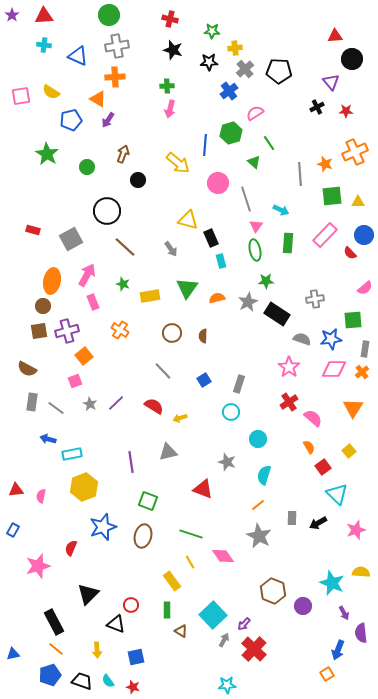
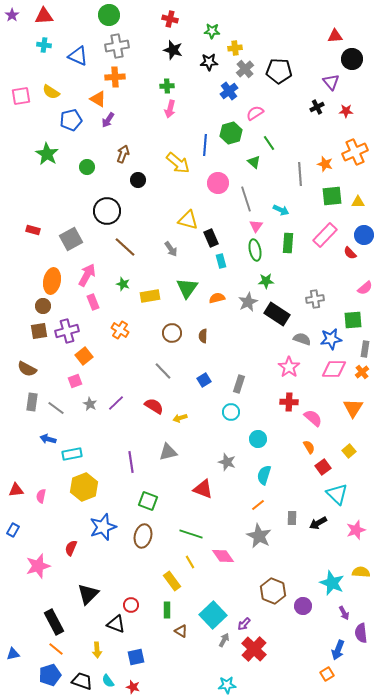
red cross at (289, 402): rotated 36 degrees clockwise
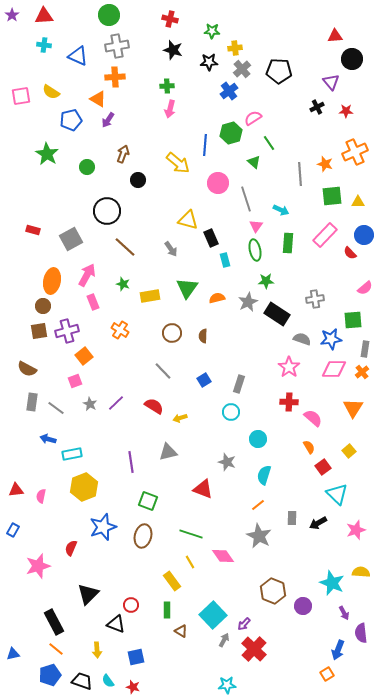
gray cross at (245, 69): moved 3 px left
pink semicircle at (255, 113): moved 2 px left, 5 px down
cyan rectangle at (221, 261): moved 4 px right, 1 px up
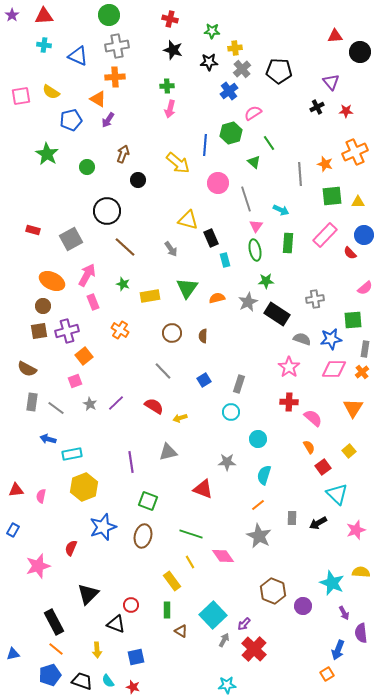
black circle at (352, 59): moved 8 px right, 7 px up
pink semicircle at (253, 118): moved 5 px up
orange ellipse at (52, 281): rotated 75 degrees counterclockwise
gray star at (227, 462): rotated 18 degrees counterclockwise
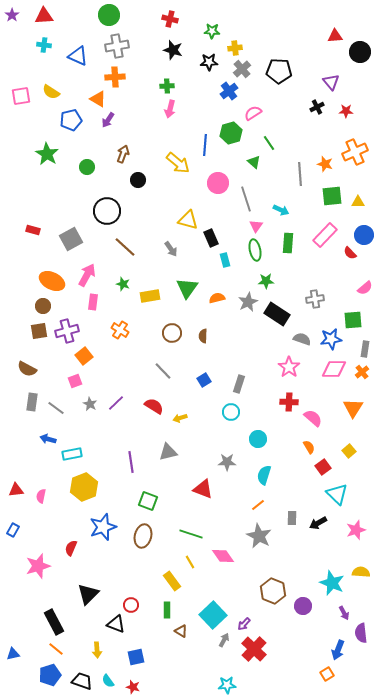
pink rectangle at (93, 302): rotated 28 degrees clockwise
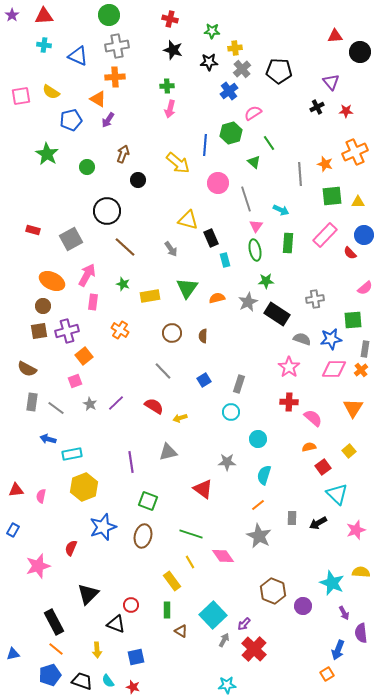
orange cross at (362, 372): moved 1 px left, 2 px up
orange semicircle at (309, 447): rotated 72 degrees counterclockwise
red triangle at (203, 489): rotated 15 degrees clockwise
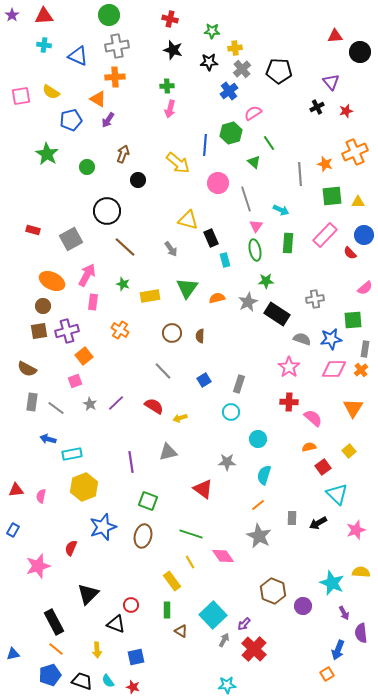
red star at (346, 111): rotated 16 degrees counterclockwise
brown semicircle at (203, 336): moved 3 px left
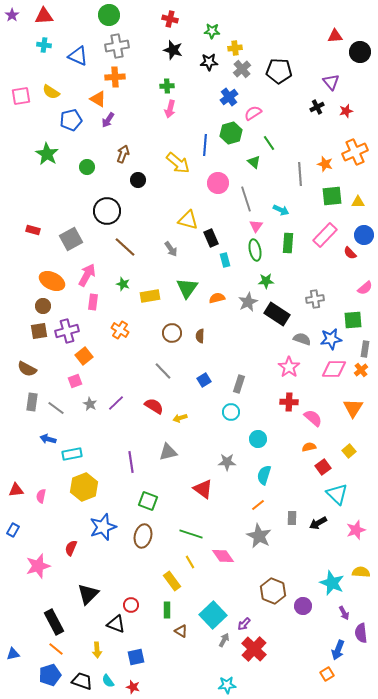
blue cross at (229, 91): moved 6 px down
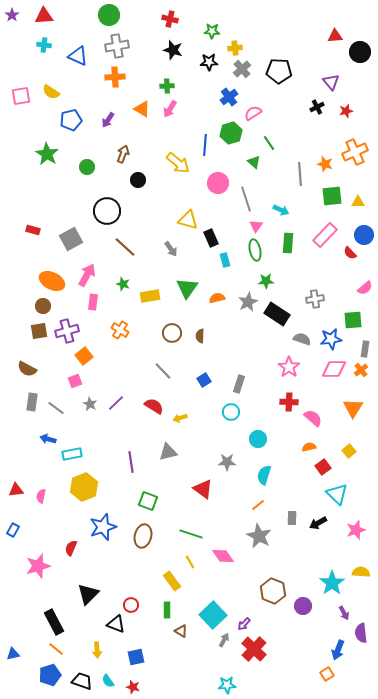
orange triangle at (98, 99): moved 44 px right, 10 px down
pink arrow at (170, 109): rotated 18 degrees clockwise
cyan star at (332, 583): rotated 15 degrees clockwise
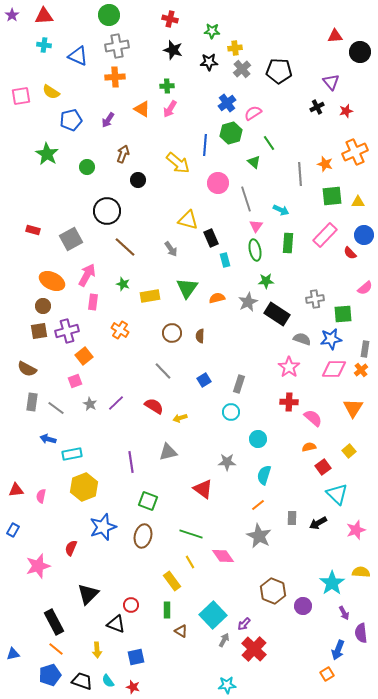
blue cross at (229, 97): moved 2 px left, 6 px down
green square at (353, 320): moved 10 px left, 6 px up
